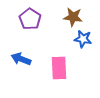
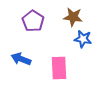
purple pentagon: moved 3 px right, 2 px down
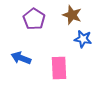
brown star: moved 1 px left, 2 px up; rotated 12 degrees clockwise
purple pentagon: moved 1 px right, 2 px up
blue arrow: moved 1 px up
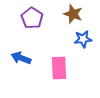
brown star: moved 1 px right, 1 px up
purple pentagon: moved 2 px left, 1 px up
blue star: rotated 18 degrees counterclockwise
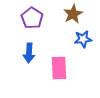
brown star: rotated 24 degrees clockwise
blue arrow: moved 8 px right, 5 px up; rotated 108 degrees counterclockwise
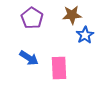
brown star: moved 1 px left, 1 px down; rotated 24 degrees clockwise
blue star: moved 2 px right, 4 px up; rotated 24 degrees counterclockwise
blue arrow: moved 5 px down; rotated 60 degrees counterclockwise
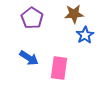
brown star: moved 2 px right, 1 px up
pink rectangle: rotated 10 degrees clockwise
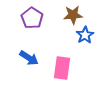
brown star: moved 1 px left, 1 px down
pink rectangle: moved 3 px right
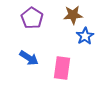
blue star: moved 1 px down
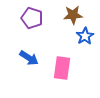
purple pentagon: rotated 15 degrees counterclockwise
